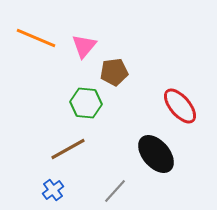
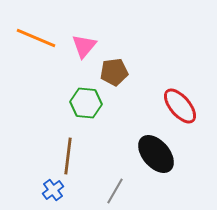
brown line: moved 7 px down; rotated 54 degrees counterclockwise
gray line: rotated 12 degrees counterclockwise
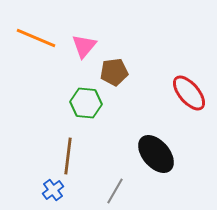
red ellipse: moved 9 px right, 13 px up
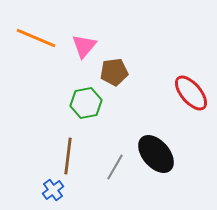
red ellipse: moved 2 px right
green hexagon: rotated 16 degrees counterclockwise
gray line: moved 24 px up
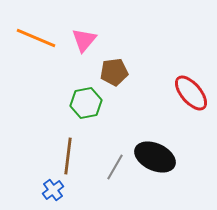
pink triangle: moved 6 px up
black ellipse: moved 1 px left, 3 px down; rotated 24 degrees counterclockwise
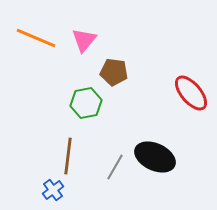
brown pentagon: rotated 16 degrees clockwise
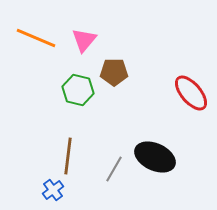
brown pentagon: rotated 8 degrees counterclockwise
green hexagon: moved 8 px left, 13 px up; rotated 24 degrees clockwise
gray line: moved 1 px left, 2 px down
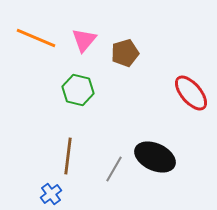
brown pentagon: moved 11 px right, 19 px up; rotated 16 degrees counterclockwise
blue cross: moved 2 px left, 4 px down
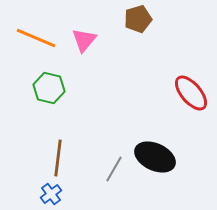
brown pentagon: moved 13 px right, 34 px up
green hexagon: moved 29 px left, 2 px up
brown line: moved 10 px left, 2 px down
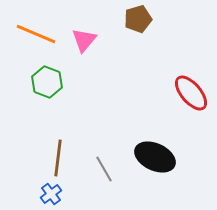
orange line: moved 4 px up
green hexagon: moved 2 px left, 6 px up; rotated 8 degrees clockwise
gray line: moved 10 px left; rotated 60 degrees counterclockwise
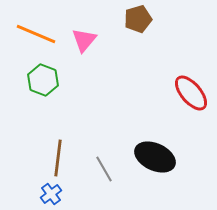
green hexagon: moved 4 px left, 2 px up
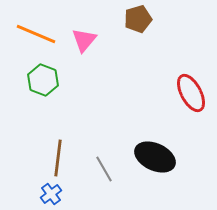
red ellipse: rotated 12 degrees clockwise
